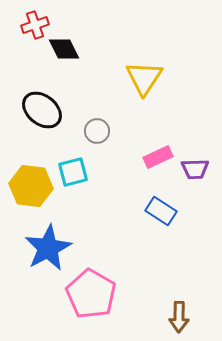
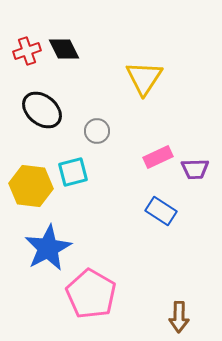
red cross: moved 8 px left, 26 px down
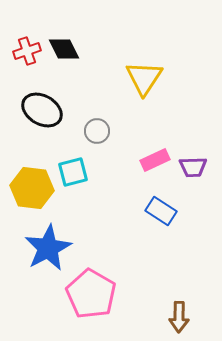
black ellipse: rotated 9 degrees counterclockwise
pink rectangle: moved 3 px left, 3 px down
purple trapezoid: moved 2 px left, 2 px up
yellow hexagon: moved 1 px right, 2 px down
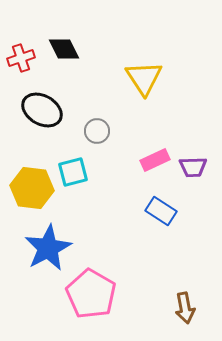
red cross: moved 6 px left, 7 px down
yellow triangle: rotated 6 degrees counterclockwise
brown arrow: moved 6 px right, 9 px up; rotated 12 degrees counterclockwise
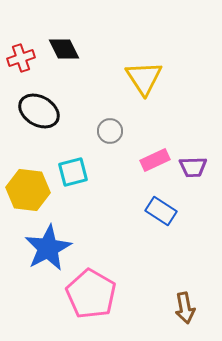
black ellipse: moved 3 px left, 1 px down
gray circle: moved 13 px right
yellow hexagon: moved 4 px left, 2 px down
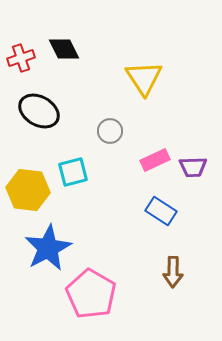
brown arrow: moved 12 px left, 36 px up; rotated 12 degrees clockwise
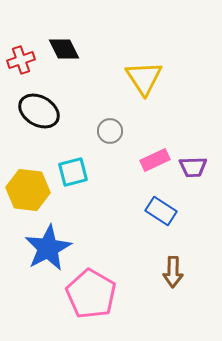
red cross: moved 2 px down
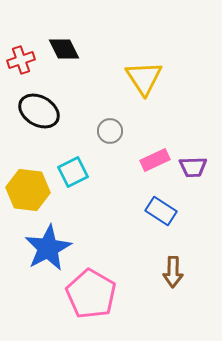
cyan square: rotated 12 degrees counterclockwise
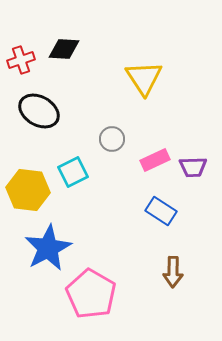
black diamond: rotated 60 degrees counterclockwise
gray circle: moved 2 px right, 8 px down
